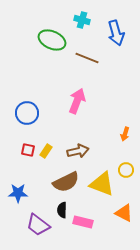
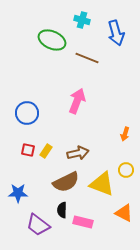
brown arrow: moved 2 px down
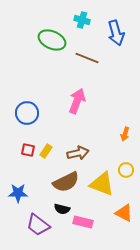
black semicircle: moved 1 px up; rotated 77 degrees counterclockwise
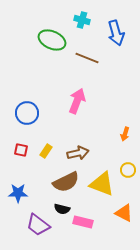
red square: moved 7 px left
yellow circle: moved 2 px right
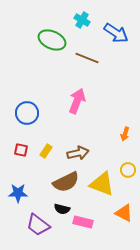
cyan cross: rotated 14 degrees clockwise
blue arrow: rotated 40 degrees counterclockwise
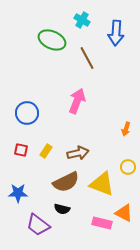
blue arrow: rotated 60 degrees clockwise
brown line: rotated 40 degrees clockwise
orange arrow: moved 1 px right, 5 px up
yellow circle: moved 3 px up
pink rectangle: moved 19 px right, 1 px down
